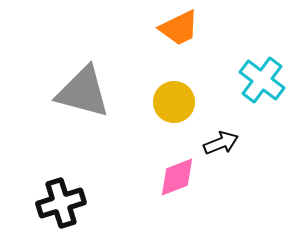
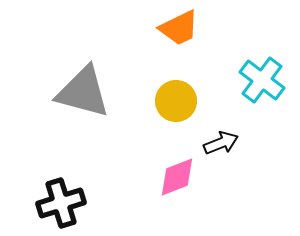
yellow circle: moved 2 px right, 1 px up
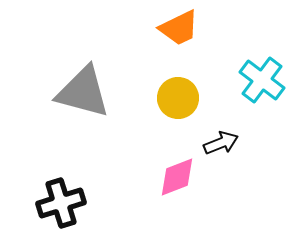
yellow circle: moved 2 px right, 3 px up
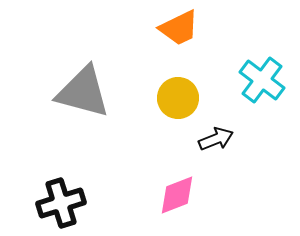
black arrow: moved 5 px left, 4 px up
pink diamond: moved 18 px down
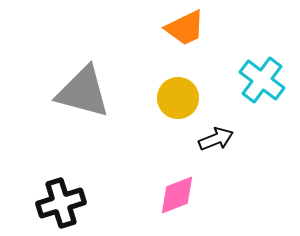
orange trapezoid: moved 6 px right
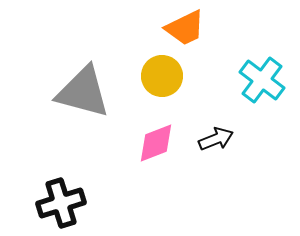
yellow circle: moved 16 px left, 22 px up
pink diamond: moved 21 px left, 52 px up
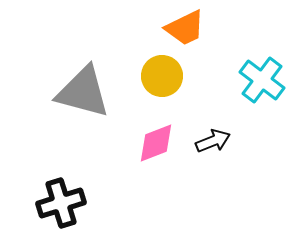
black arrow: moved 3 px left, 2 px down
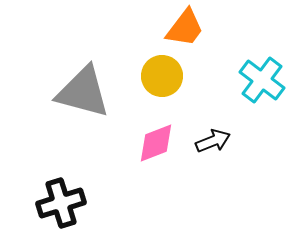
orange trapezoid: rotated 27 degrees counterclockwise
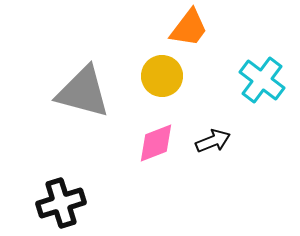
orange trapezoid: moved 4 px right
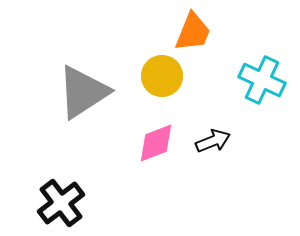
orange trapezoid: moved 4 px right, 4 px down; rotated 15 degrees counterclockwise
cyan cross: rotated 12 degrees counterclockwise
gray triangle: rotated 48 degrees counterclockwise
black cross: rotated 21 degrees counterclockwise
